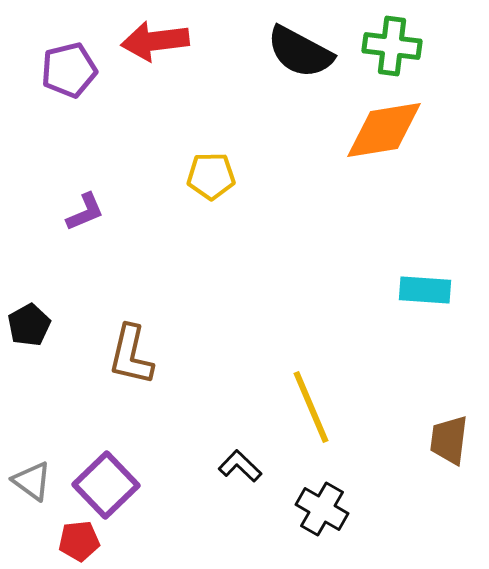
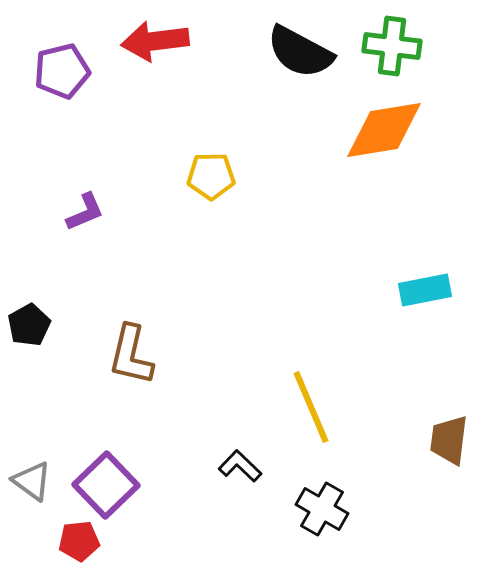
purple pentagon: moved 7 px left, 1 px down
cyan rectangle: rotated 15 degrees counterclockwise
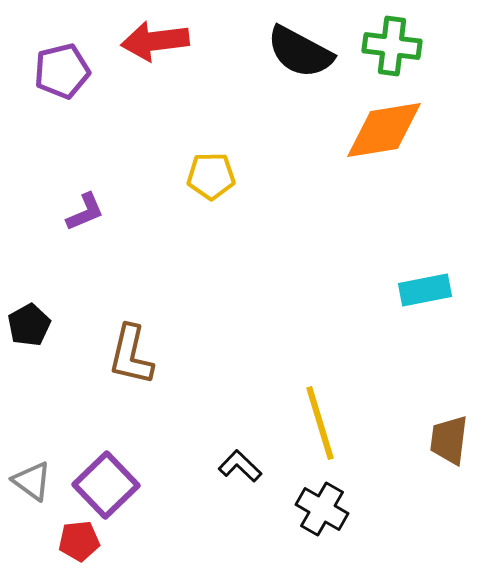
yellow line: moved 9 px right, 16 px down; rotated 6 degrees clockwise
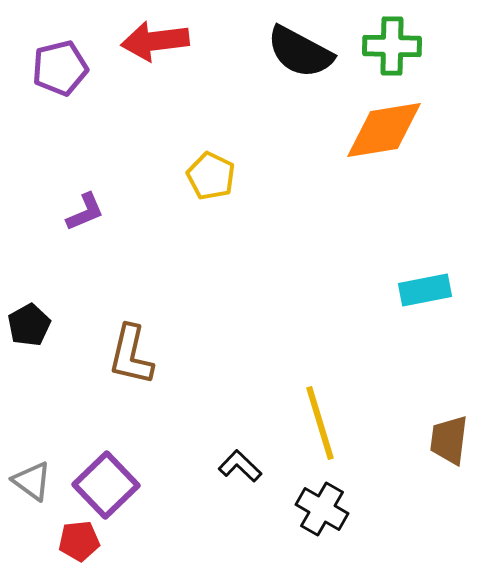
green cross: rotated 6 degrees counterclockwise
purple pentagon: moved 2 px left, 3 px up
yellow pentagon: rotated 27 degrees clockwise
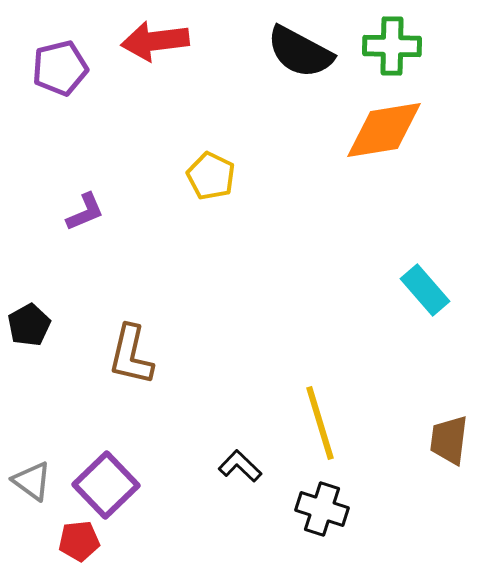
cyan rectangle: rotated 60 degrees clockwise
black cross: rotated 12 degrees counterclockwise
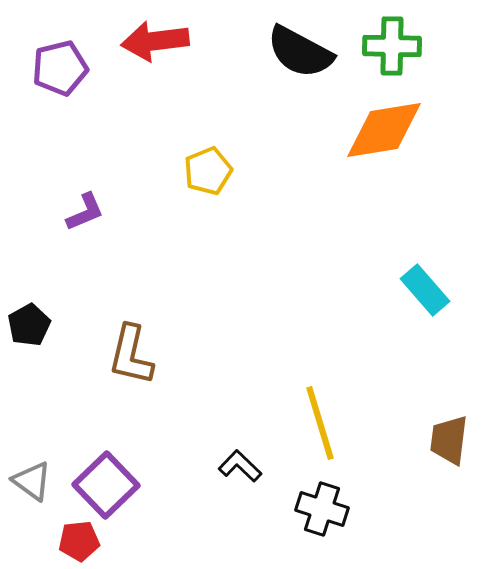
yellow pentagon: moved 3 px left, 5 px up; rotated 24 degrees clockwise
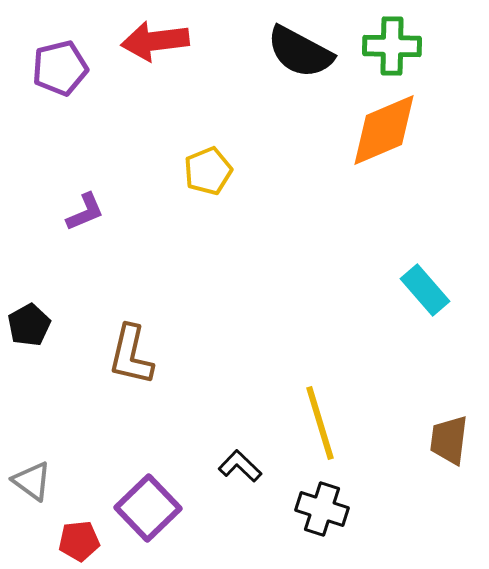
orange diamond: rotated 14 degrees counterclockwise
purple square: moved 42 px right, 23 px down
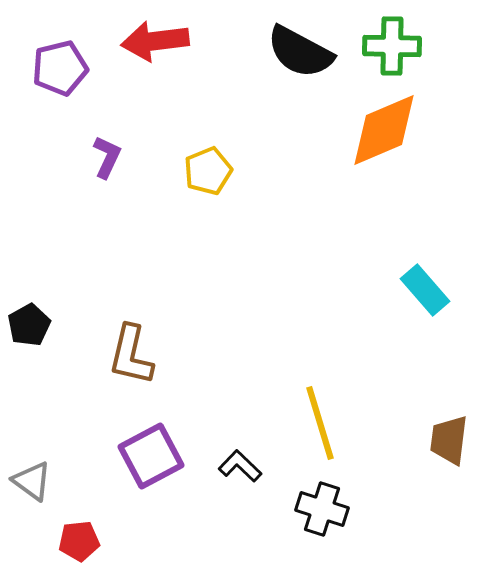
purple L-shape: moved 22 px right, 55 px up; rotated 42 degrees counterclockwise
purple square: moved 3 px right, 52 px up; rotated 16 degrees clockwise
